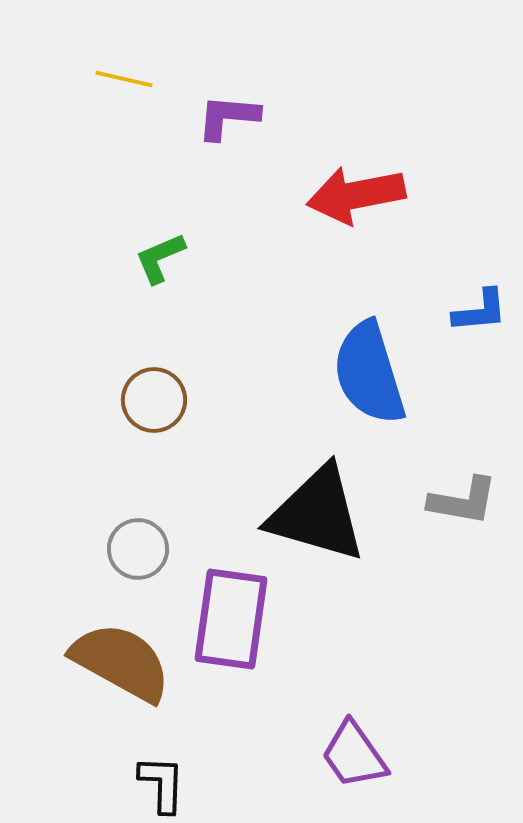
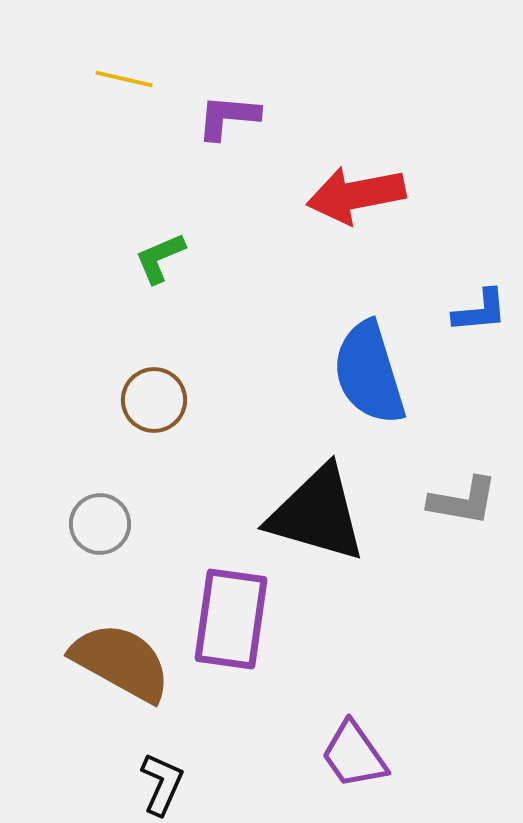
gray circle: moved 38 px left, 25 px up
black L-shape: rotated 22 degrees clockwise
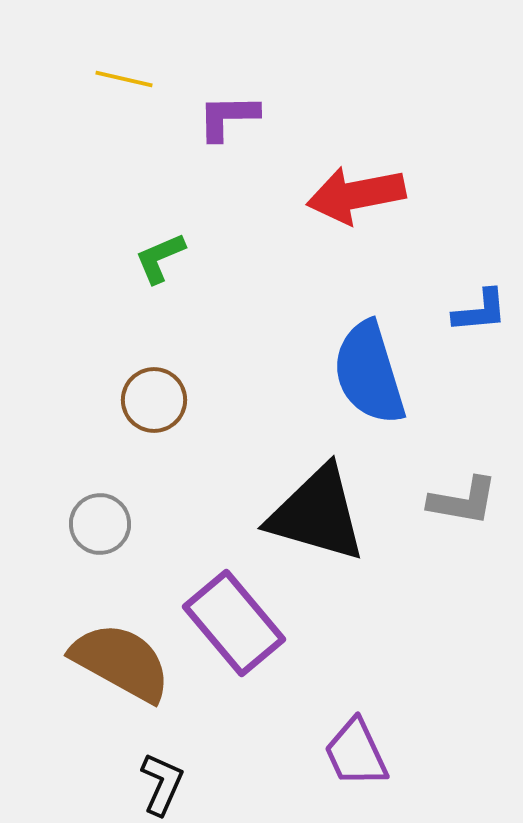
purple L-shape: rotated 6 degrees counterclockwise
purple rectangle: moved 3 px right, 4 px down; rotated 48 degrees counterclockwise
purple trapezoid: moved 2 px right, 2 px up; rotated 10 degrees clockwise
